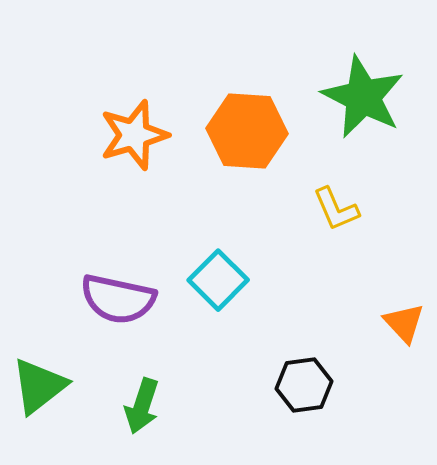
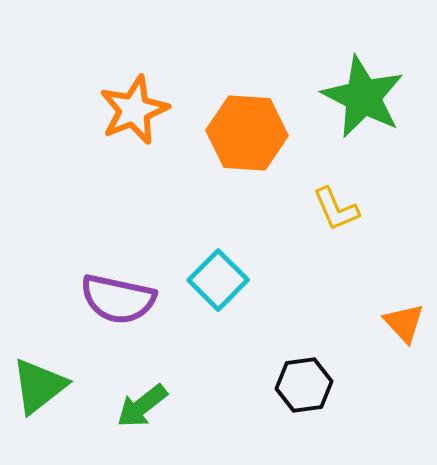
orange hexagon: moved 2 px down
orange star: moved 25 px up; rotated 6 degrees counterclockwise
green arrow: rotated 34 degrees clockwise
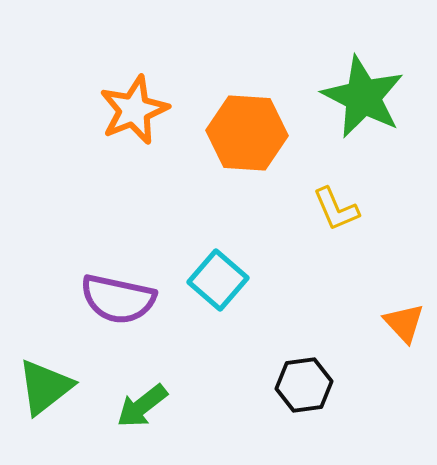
cyan square: rotated 4 degrees counterclockwise
green triangle: moved 6 px right, 1 px down
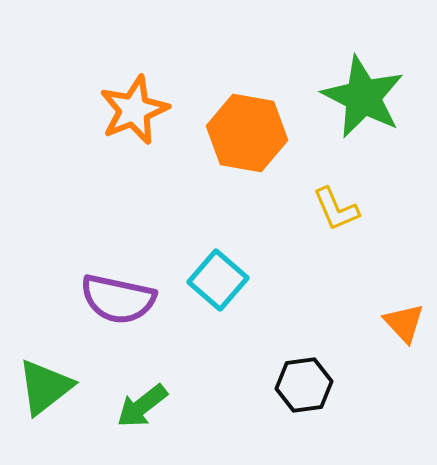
orange hexagon: rotated 6 degrees clockwise
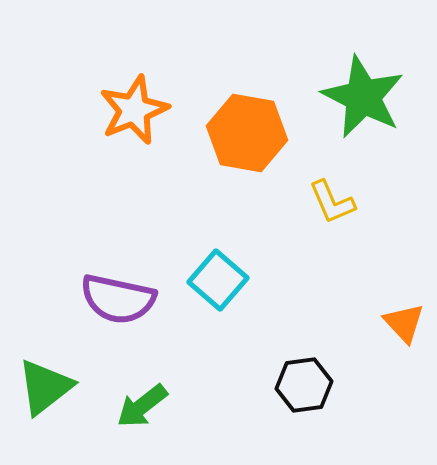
yellow L-shape: moved 4 px left, 7 px up
